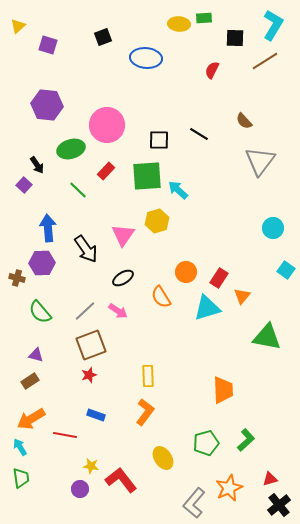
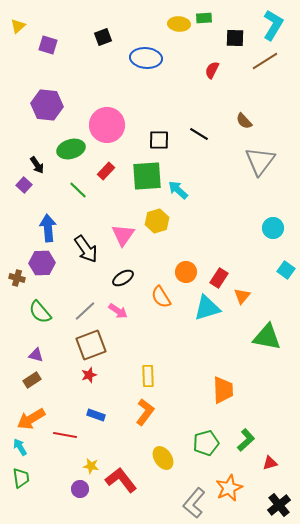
brown rectangle at (30, 381): moved 2 px right, 1 px up
red triangle at (270, 479): moved 16 px up
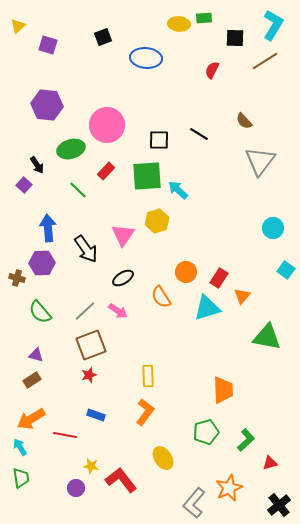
green pentagon at (206, 443): moved 11 px up
purple circle at (80, 489): moved 4 px left, 1 px up
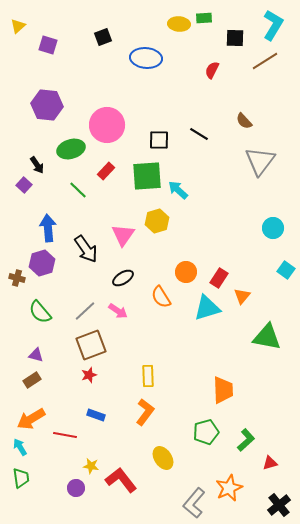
purple hexagon at (42, 263): rotated 15 degrees counterclockwise
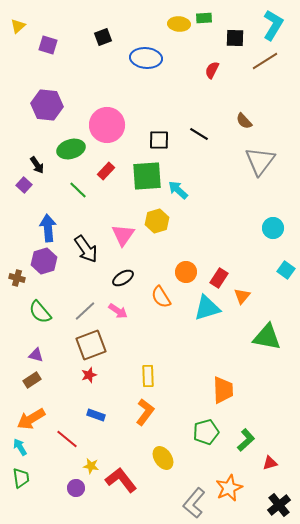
purple hexagon at (42, 263): moved 2 px right, 2 px up
red line at (65, 435): moved 2 px right, 4 px down; rotated 30 degrees clockwise
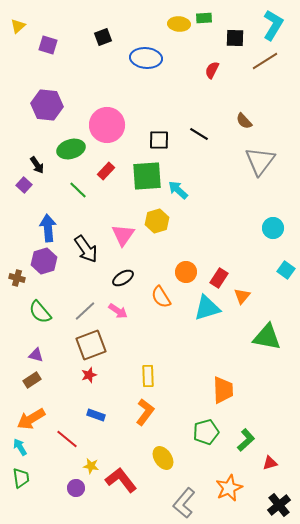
gray L-shape at (194, 503): moved 10 px left
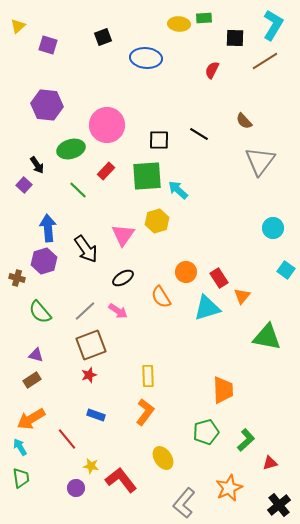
red rectangle at (219, 278): rotated 66 degrees counterclockwise
red line at (67, 439): rotated 10 degrees clockwise
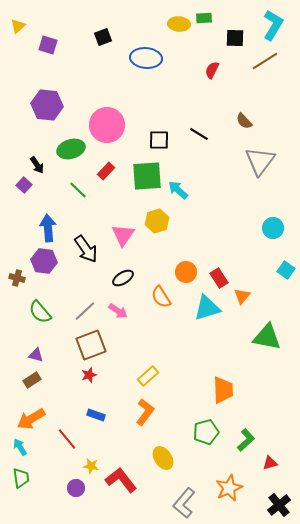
purple hexagon at (44, 261): rotated 25 degrees clockwise
yellow rectangle at (148, 376): rotated 50 degrees clockwise
